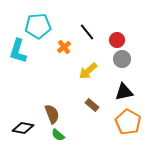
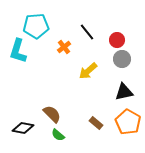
cyan pentagon: moved 2 px left
brown rectangle: moved 4 px right, 18 px down
brown semicircle: rotated 24 degrees counterclockwise
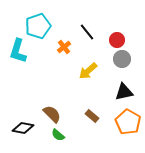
cyan pentagon: moved 2 px right; rotated 15 degrees counterclockwise
brown rectangle: moved 4 px left, 7 px up
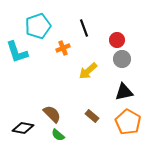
black line: moved 3 px left, 4 px up; rotated 18 degrees clockwise
orange cross: moved 1 px left, 1 px down; rotated 16 degrees clockwise
cyan L-shape: moved 1 px left, 1 px down; rotated 35 degrees counterclockwise
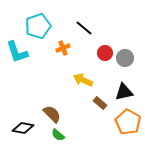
black line: rotated 30 degrees counterclockwise
red circle: moved 12 px left, 13 px down
gray circle: moved 3 px right, 1 px up
yellow arrow: moved 5 px left, 9 px down; rotated 66 degrees clockwise
brown rectangle: moved 8 px right, 13 px up
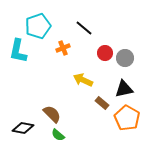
cyan L-shape: moved 1 px right, 1 px up; rotated 30 degrees clockwise
black triangle: moved 3 px up
brown rectangle: moved 2 px right
orange pentagon: moved 1 px left, 4 px up
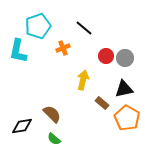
red circle: moved 1 px right, 3 px down
yellow arrow: rotated 78 degrees clockwise
black diamond: moved 1 px left, 2 px up; rotated 20 degrees counterclockwise
green semicircle: moved 4 px left, 4 px down
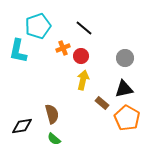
red circle: moved 25 px left
brown semicircle: rotated 30 degrees clockwise
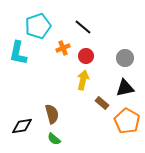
black line: moved 1 px left, 1 px up
cyan L-shape: moved 2 px down
red circle: moved 5 px right
black triangle: moved 1 px right, 1 px up
orange pentagon: moved 3 px down
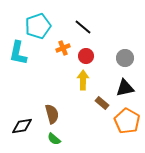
yellow arrow: rotated 12 degrees counterclockwise
